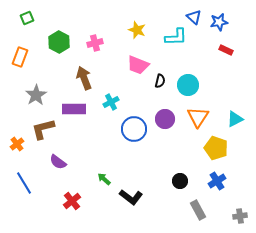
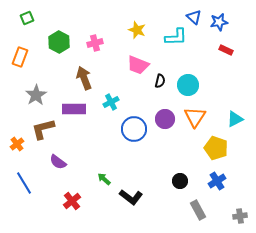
orange triangle: moved 3 px left
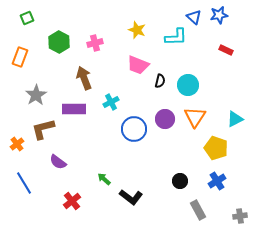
blue star: moved 7 px up
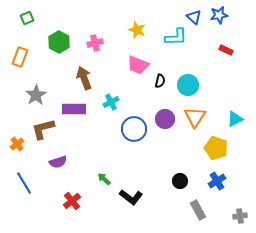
purple semicircle: rotated 54 degrees counterclockwise
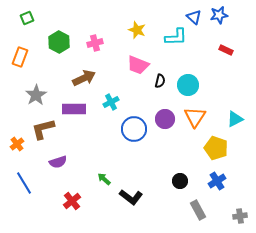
brown arrow: rotated 85 degrees clockwise
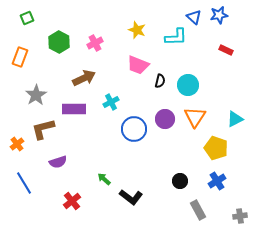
pink cross: rotated 14 degrees counterclockwise
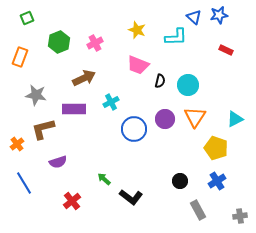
green hexagon: rotated 10 degrees clockwise
gray star: rotated 30 degrees counterclockwise
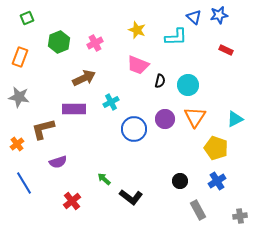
gray star: moved 17 px left, 2 px down
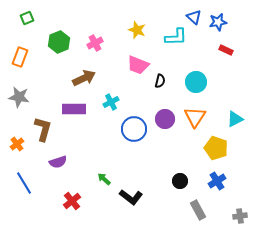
blue star: moved 1 px left, 7 px down
cyan circle: moved 8 px right, 3 px up
brown L-shape: rotated 120 degrees clockwise
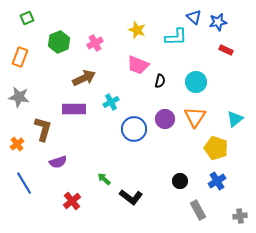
cyan triangle: rotated 12 degrees counterclockwise
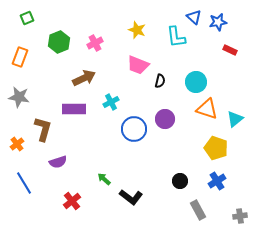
cyan L-shape: rotated 85 degrees clockwise
red rectangle: moved 4 px right
orange triangle: moved 12 px right, 8 px up; rotated 45 degrees counterclockwise
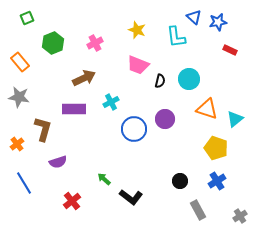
green hexagon: moved 6 px left, 1 px down
orange rectangle: moved 5 px down; rotated 60 degrees counterclockwise
cyan circle: moved 7 px left, 3 px up
gray cross: rotated 24 degrees counterclockwise
